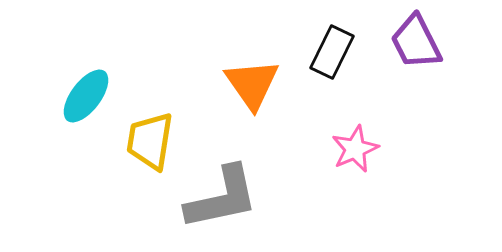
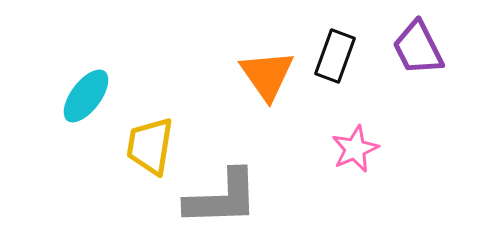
purple trapezoid: moved 2 px right, 6 px down
black rectangle: moved 3 px right, 4 px down; rotated 6 degrees counterclockwise
orange triangle: moved 15 px right, 9 px up
yellow trapezoid: moved 5 px down
gray L-shape: rotated 10 degrees clockwise
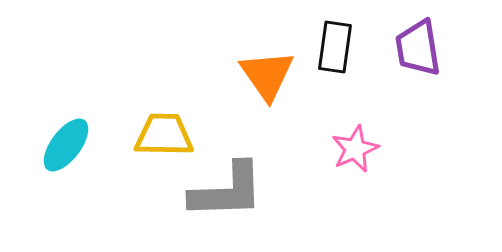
purple trapezoid: rotated 18 degrees clockwise
black rectangle: moved 9 px up; rotated 12 degrees counterclockwise
cyan ellipse: moved 20 px left, 49 px down
yellow trapezoid: moved 14 px right, 11 px up; rotated 82 degrees clockwise
gray L-shape: moved 5 px right, 7 px up
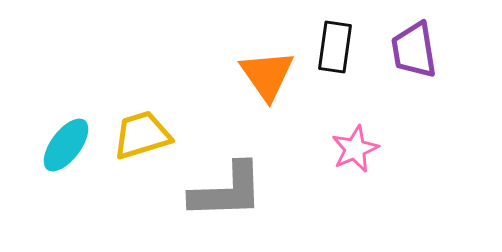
purple trapezoid: moved 4 px left, 2 px down
yellow trapezoid: moved 22 px left; rotated 18 degrees counterclockwise
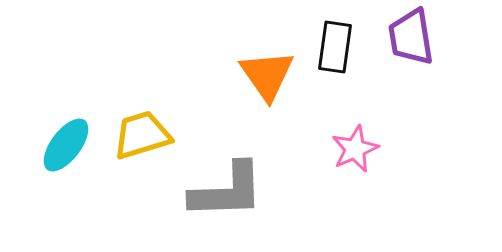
purple trapezoid: moved 3 px left, 13 px up
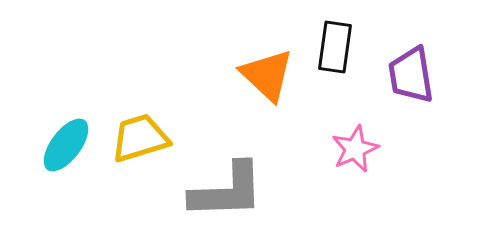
purple trapezoid: moved 38 px down
orange triangle: rotated 12 degrees counterclockwise
yellow trapezoid: moved 2 px left, 3 px down
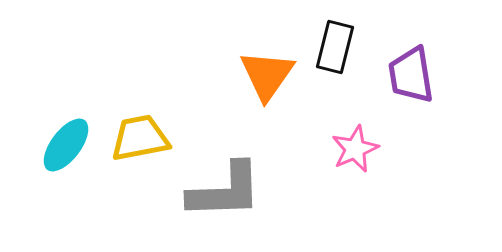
black rectangle: rotated 6 degrees clockwise
orange triangle: rotated 22 degrees clockwise
yellow trapezoid: rotated 6 degrees clockwise
gray L-shape: moved 2 px left
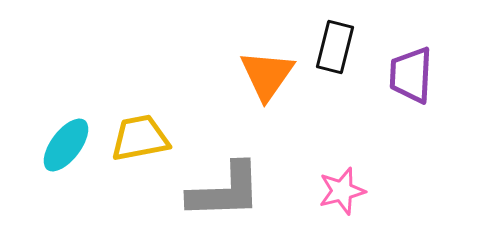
purple trapezoid: rotated 12 degrees clockwise
pink star: moved 13 px left, 42 px down; rotated 9 degrees clockwise
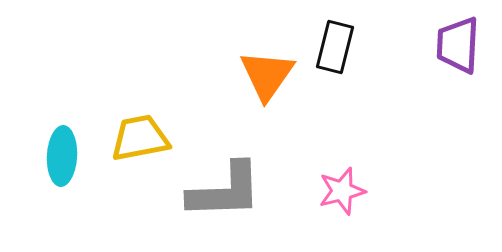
purple trapezoid: moved 47 px right, 30 px up
cyan ellipse: moved 4 px left, 11 px down; rotated 34 degrees counterclockwise
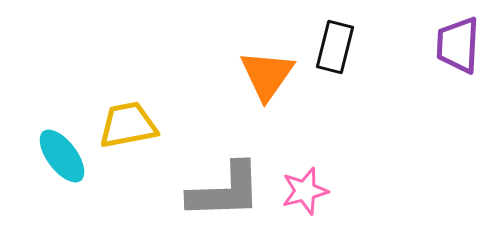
yellow trapezoid: moved 12 px left, 13 px up
cyan ellipse: rotated 40 degrees counterclockwise
pink star: moved 37 px left
